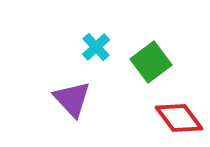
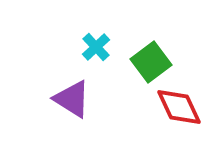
purple triangle: rotated 15 degrees counterclockwise
red diamond: moved 11 px up; rotated 12 degrees clockwise
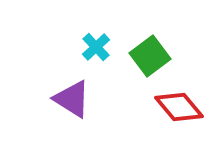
green square: moved 1 px left, 6 px up
red diamond: rotated 15 degrees counterclockwise
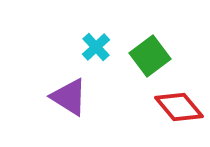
purple triangle: moved 3 px left, 2 px up
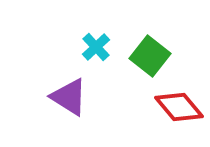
green square: rotated 15 degrees counterclockwise
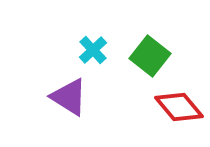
cyan cross: moved 3 px left, 3 px down
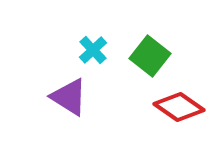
red diamond: rotated 15 degrees counterclockwise
